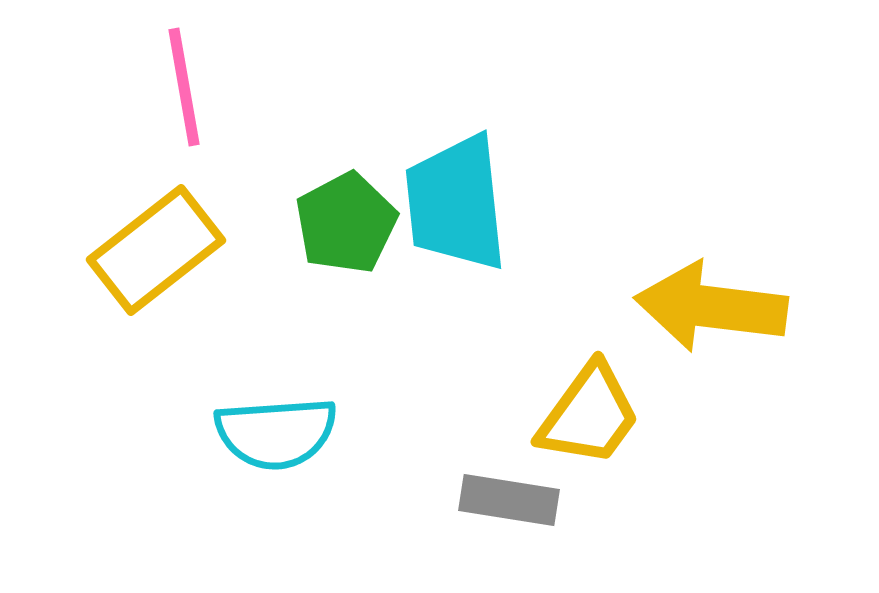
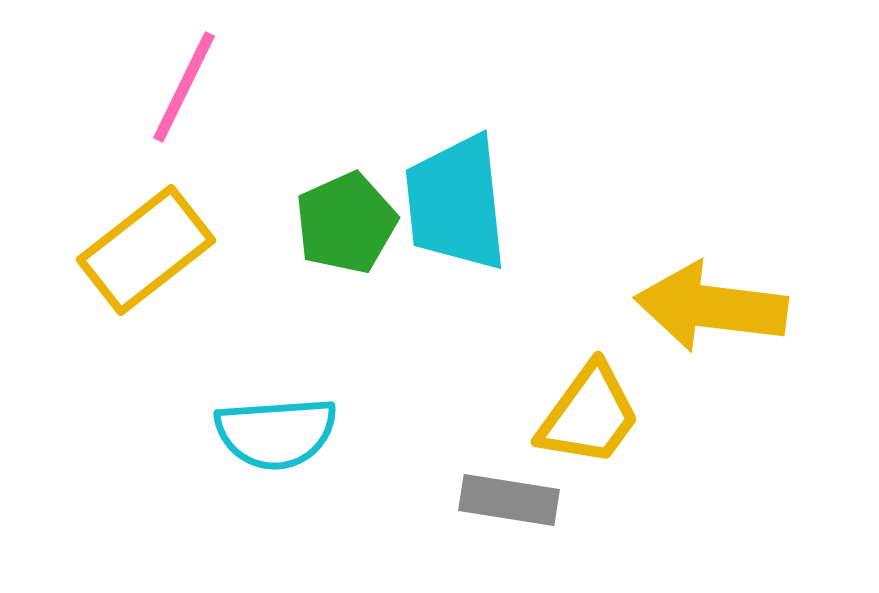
pink line: rotated 36 degrees clockwise
green pentagon: rotated 4 degrees clockwise
yellow rectangle: moved 10 px left
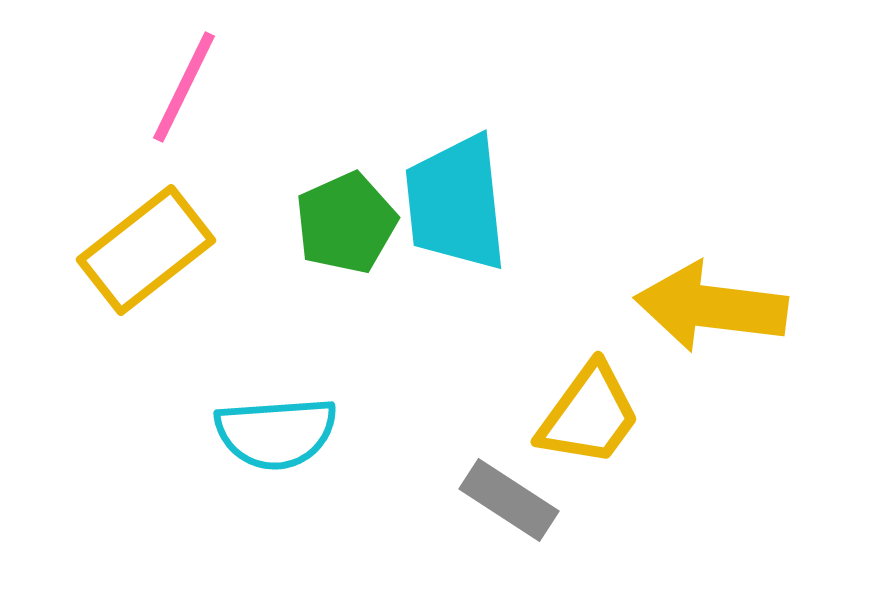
gray rectangle: rotated 24 degrees clockwise
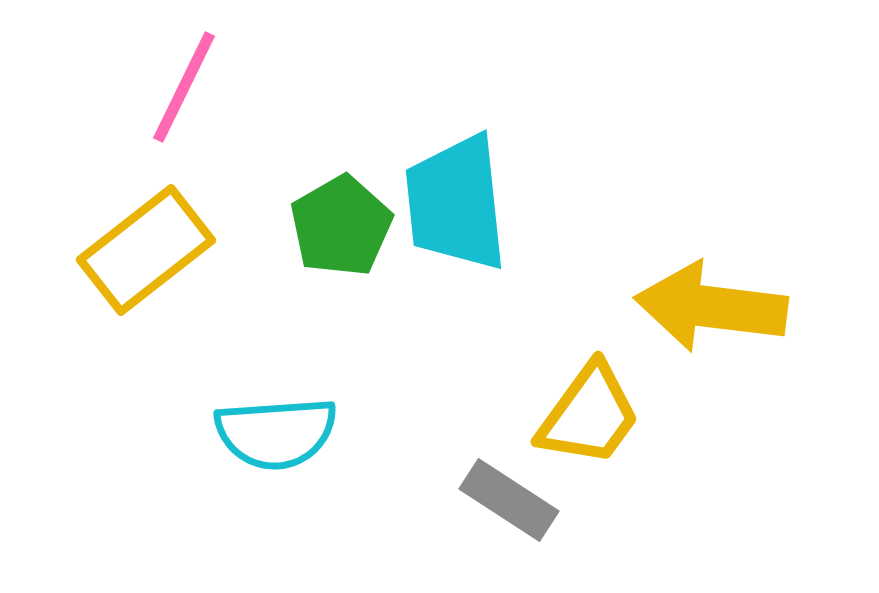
green pentagon: moved 5 px left, 3 px down; rotated 6 degrees counterclockwise
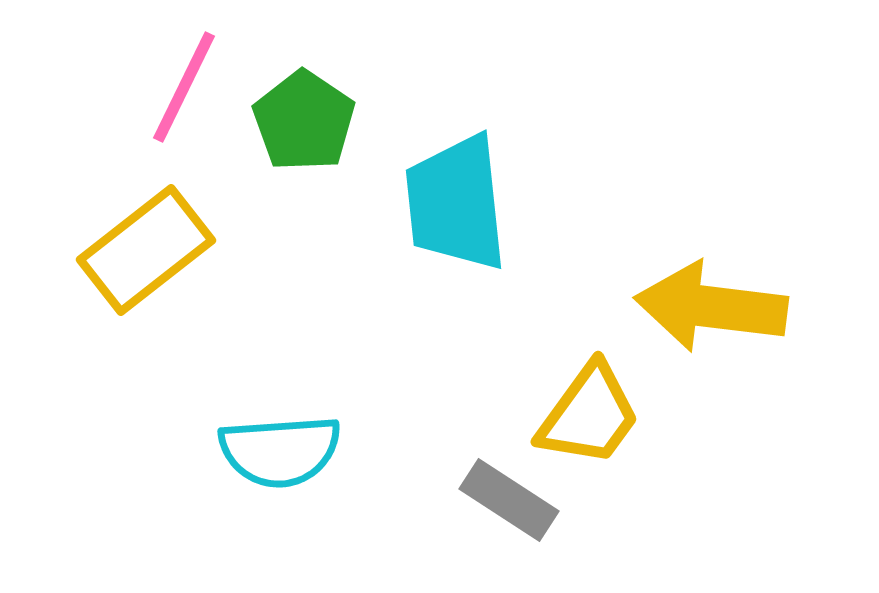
green pentagon: moved 37 px left, 105 px up; rotated 8 degrees counterclockwise
cyan semicircle: moved 4 px right, 18 px down
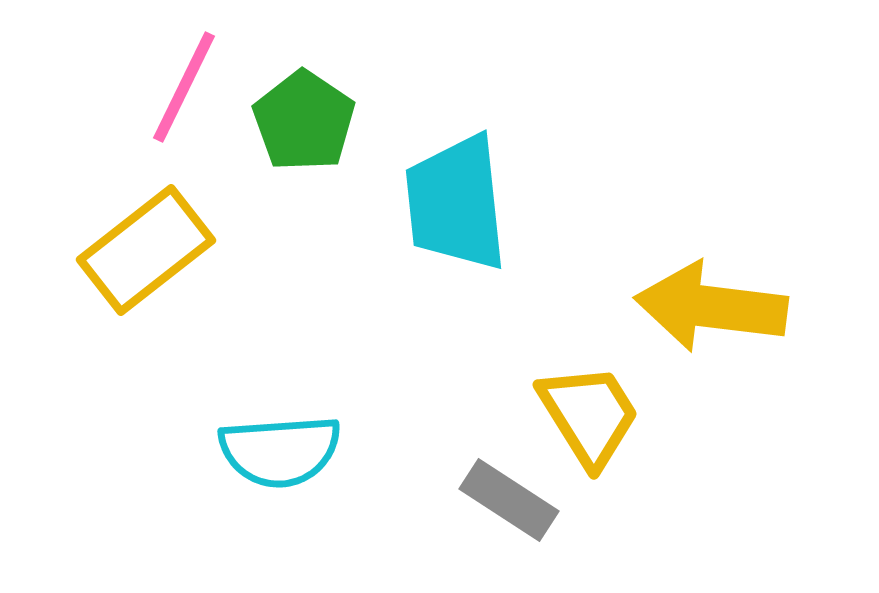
yellow trapezoid: rotated 68 degrees counterclockwise
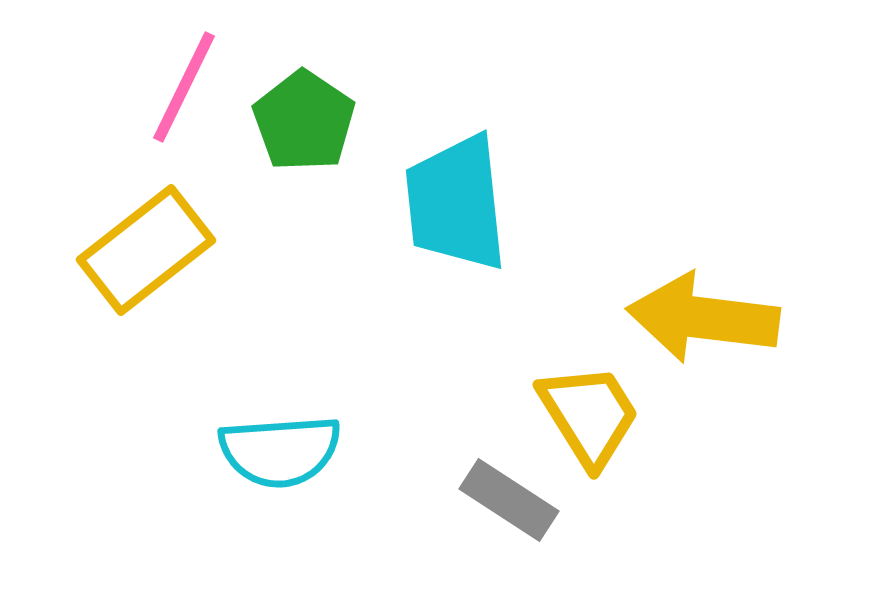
yellow arrow: moved 8 px left, 11 px down
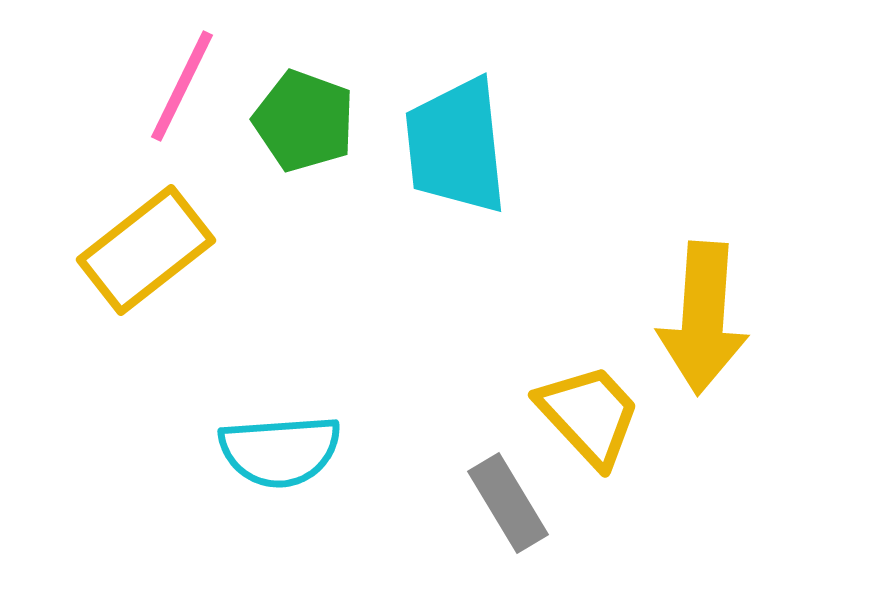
pink line: moved 2 px left, 1 px up
green pentagon: rotated 14 degrees counterclockwise
cyan trapezoid: moved 57 px up
yellow arrow: rotated 93 degrees counterclockwise
yellow trapezoid: rotated 11 degrees counterclockwise
gray rectangle: moved 1 px left, 3 px down; rotated 26 degrees clockwise
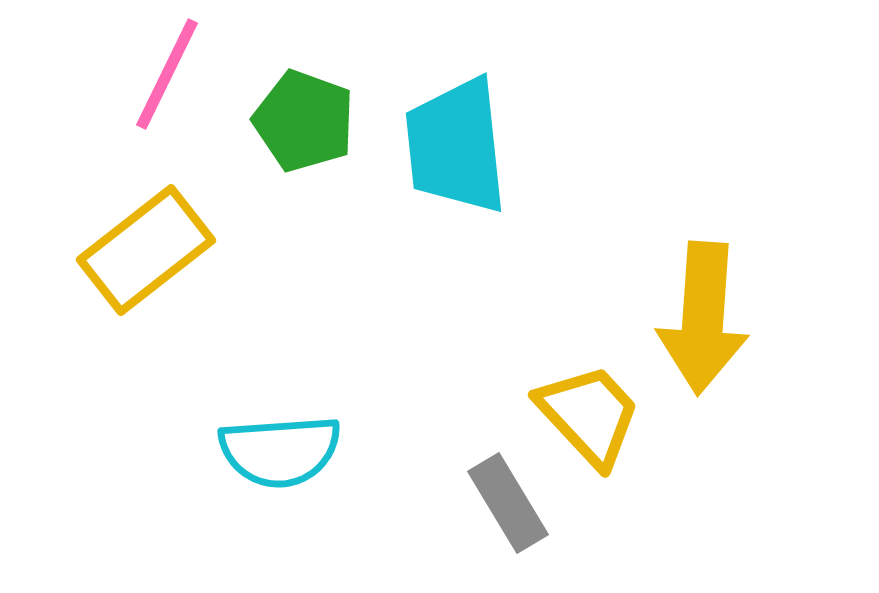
pink line: moved 15 px left, 12 px up
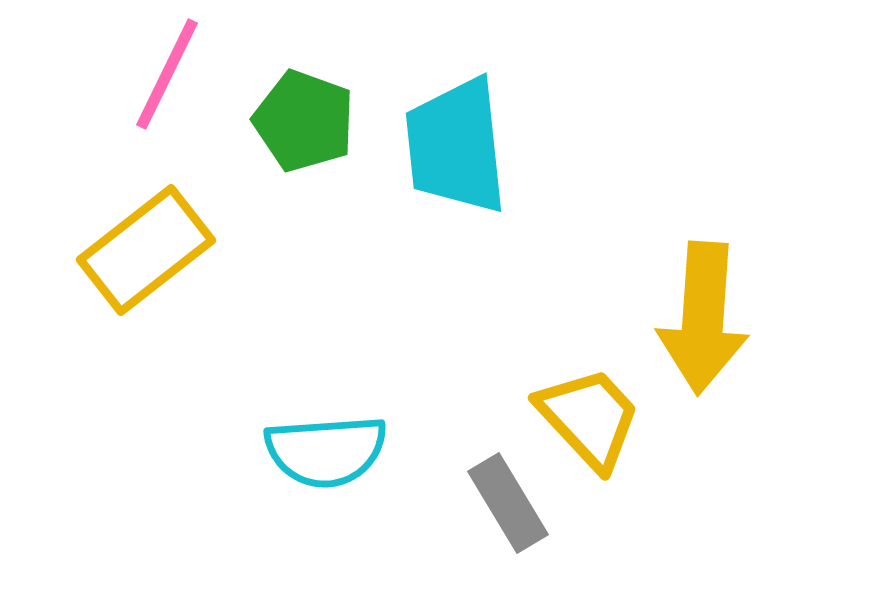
yellow trapezoid: moved 3 px down
cyan semicircle: moved 46 px right
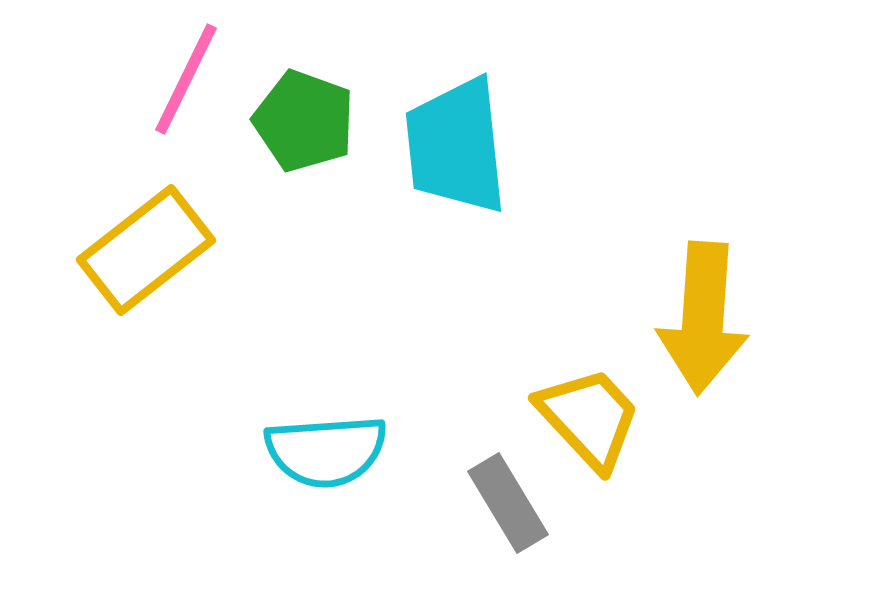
pink line: moved 19 px right, 5 px down
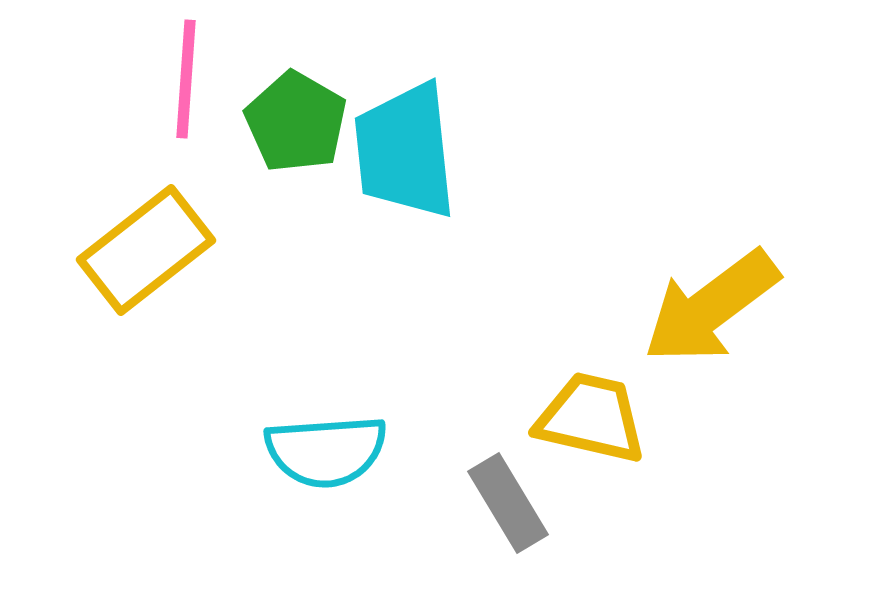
pink line: rotated 22 degrees counterclockwise
green pentagon: moved 8 px left, 1 px down; rotated 10 degrees clockwise
cyan trapezoid: moved 51 px left, 5 px down
yellow arrow: moved 8 px right, 11 px up; rotated 49 degrees clockwise
yellow trapezoid: moved 2 px right; rotated 34 degrees counterclockwise
